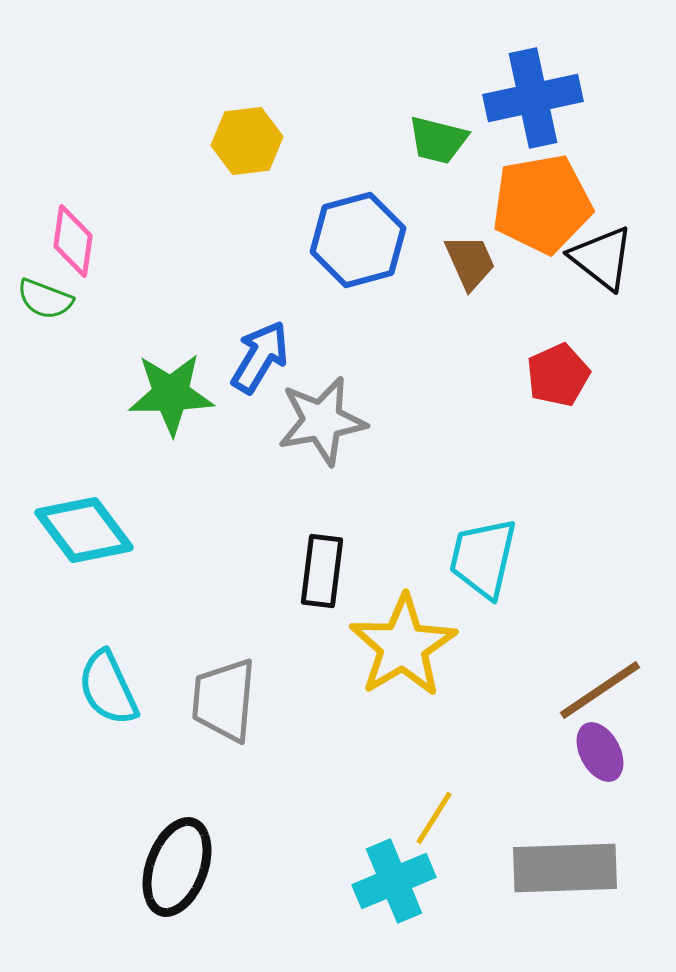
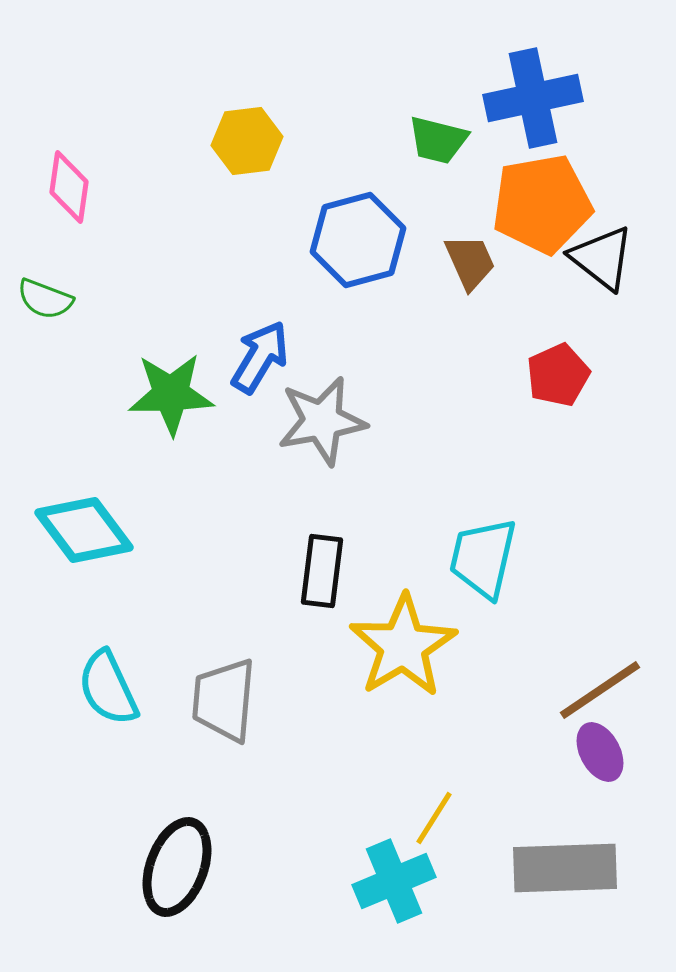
pink diamond: moved 4 px left, 54 px up
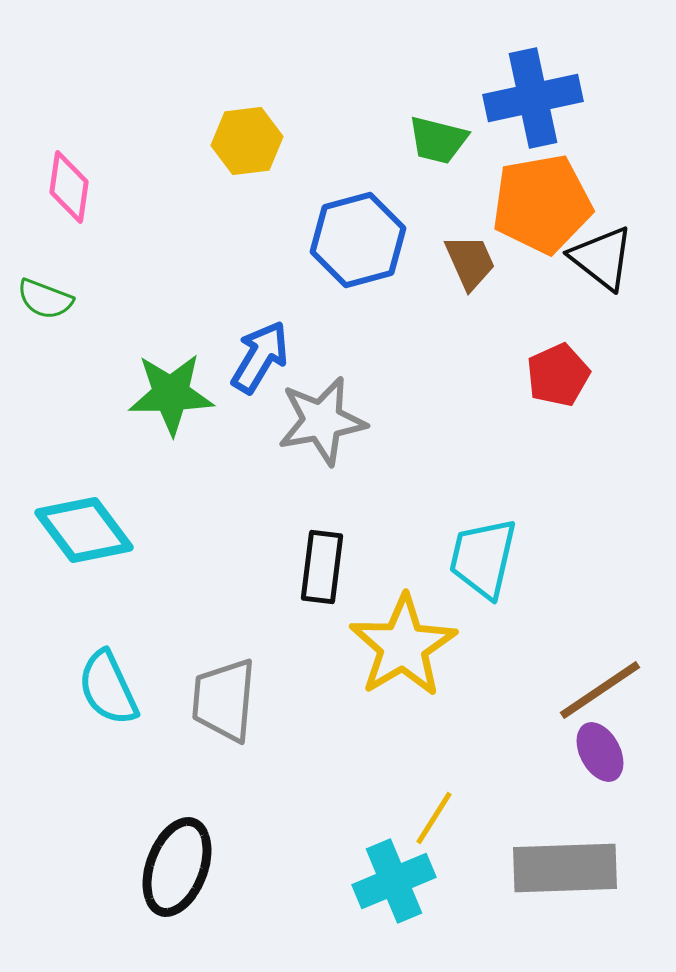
black rectangle: moved 4 px up
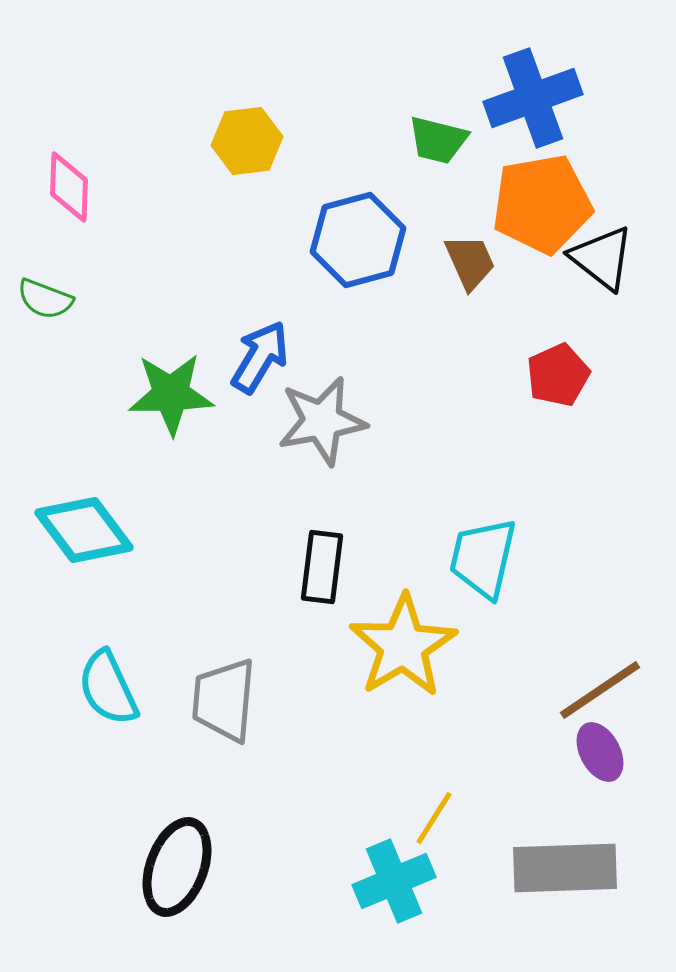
blue cross: rotated 8 degrees counterclockwise
pink diamond: rotated 6 degrees counterclockwise
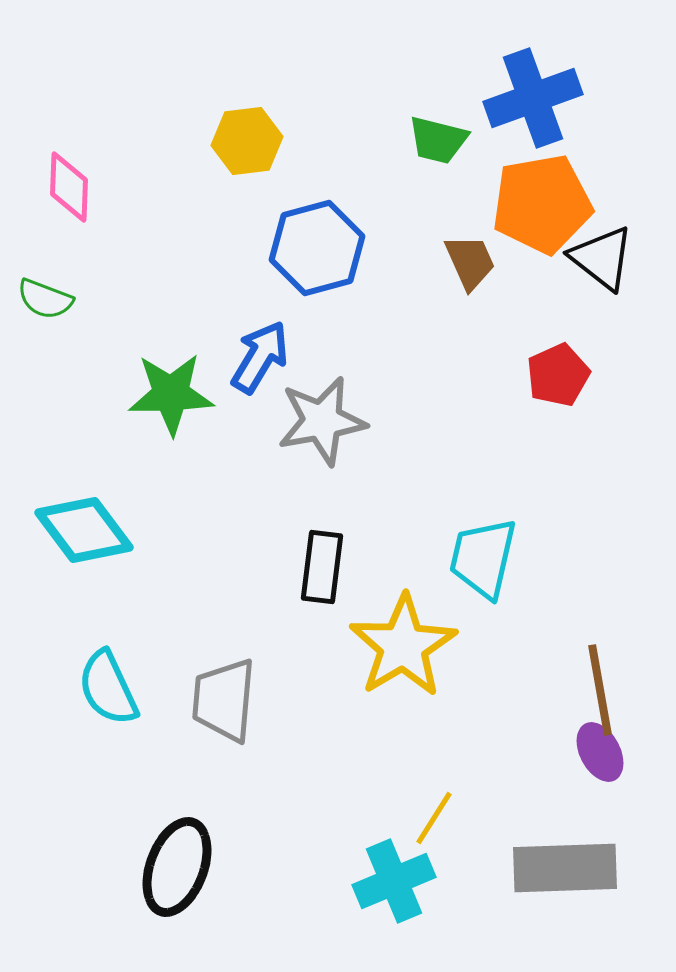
blue hexagon: moved 41 px left, 8 px down
brown line: rotated 66 degrees counterclockwise
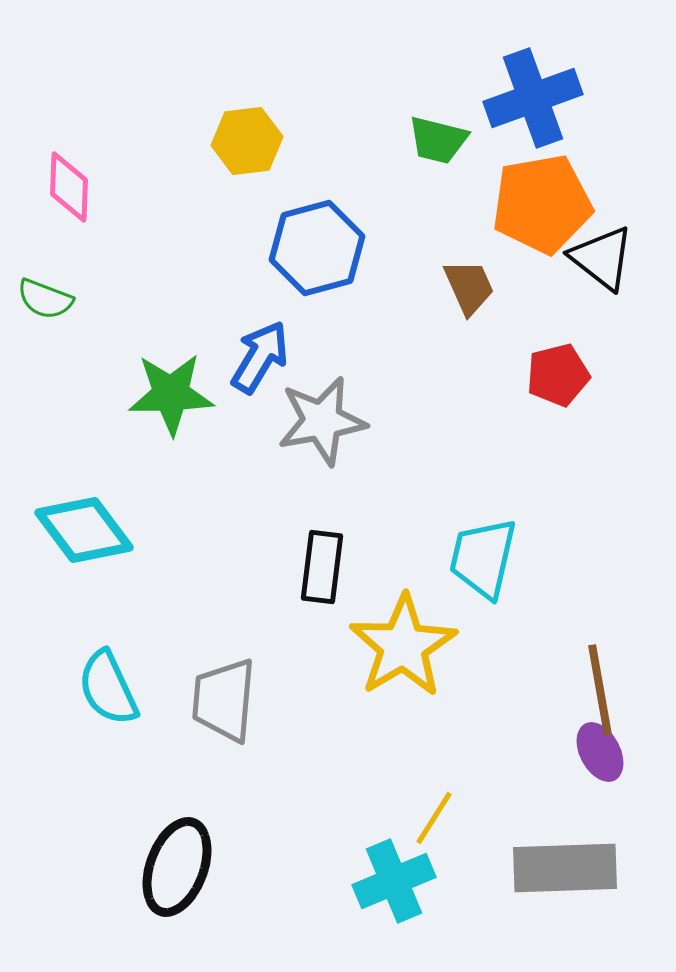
brown trapezoid: moved 1 px left, 25 px down
red pentagon: rotated 10 degrees clockwise
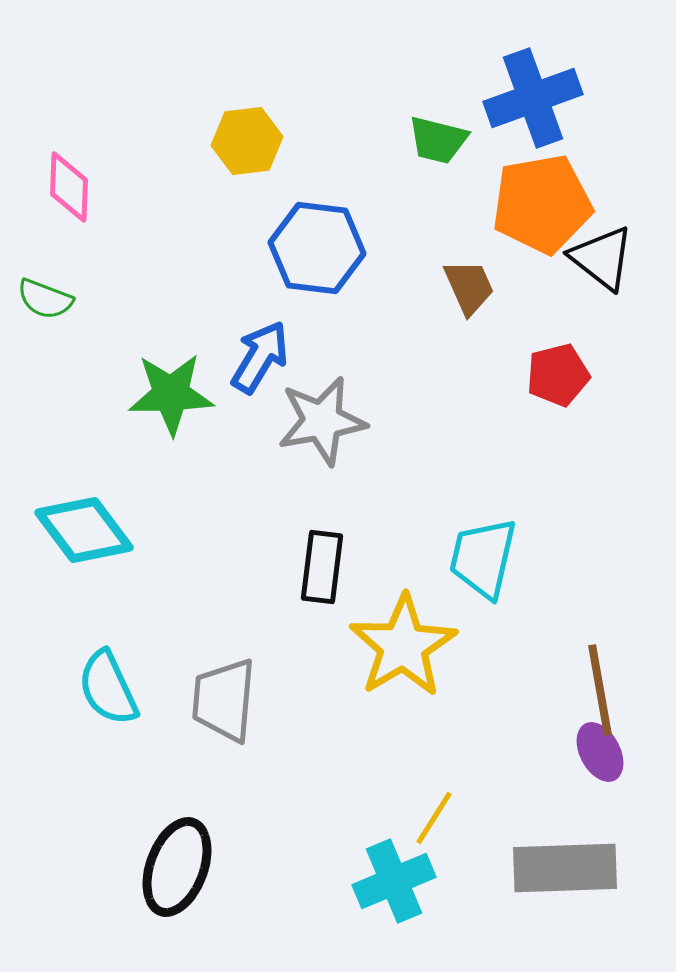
blue hexagon: rotated 22 degrees clockwise
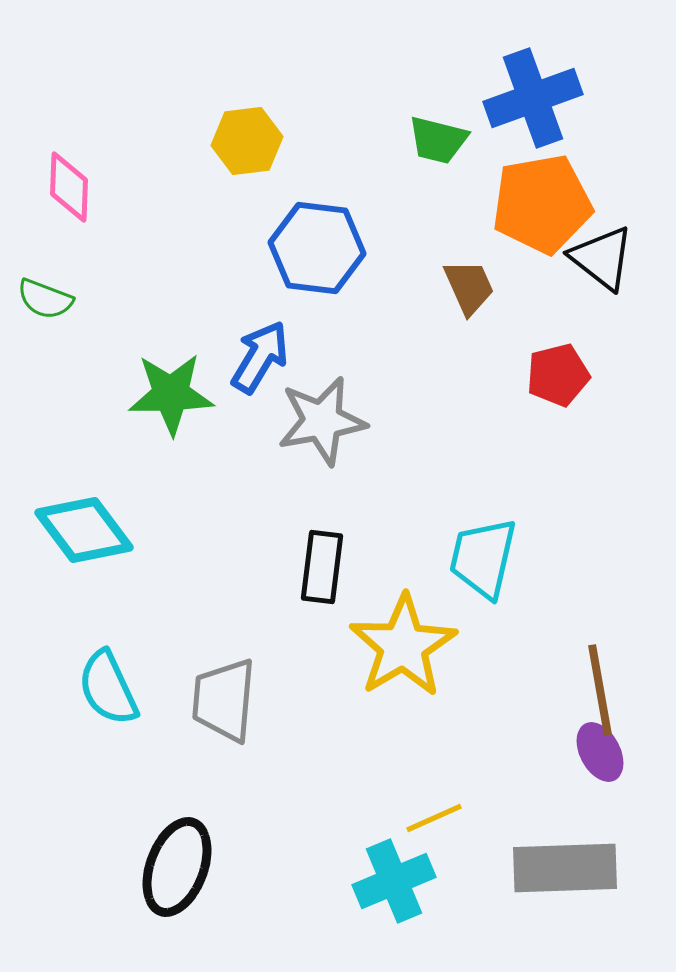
yellow line: rotated 34 degrees clockwise
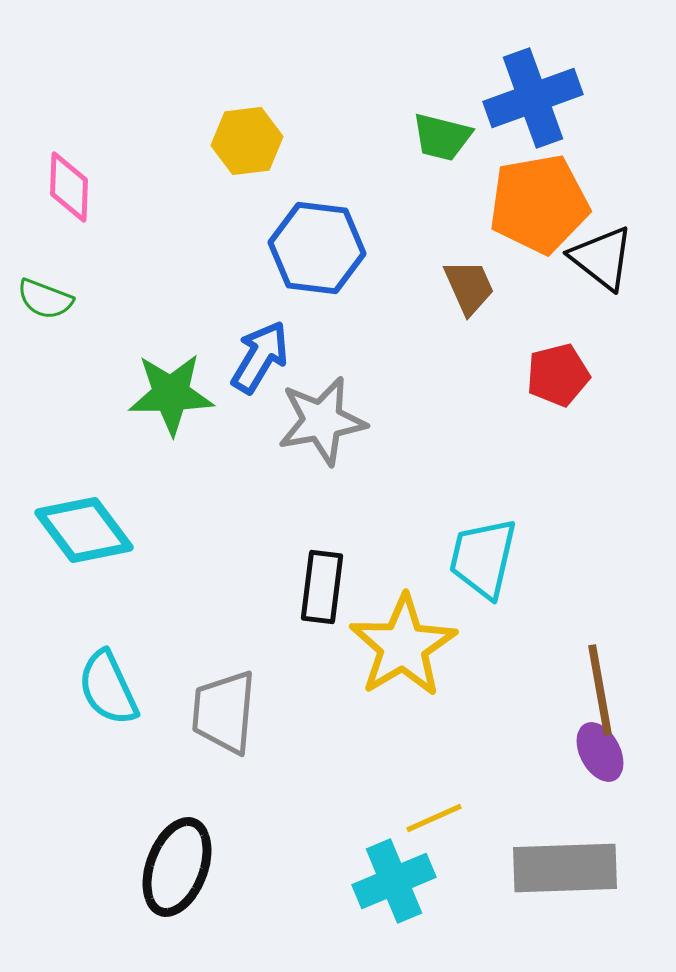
green trapezoid: moved 4 px right, 3 px up
orange pentagon: moved 3 px left
black rectangle: moved 20 px down
gray trapezoid: moved 12 px down
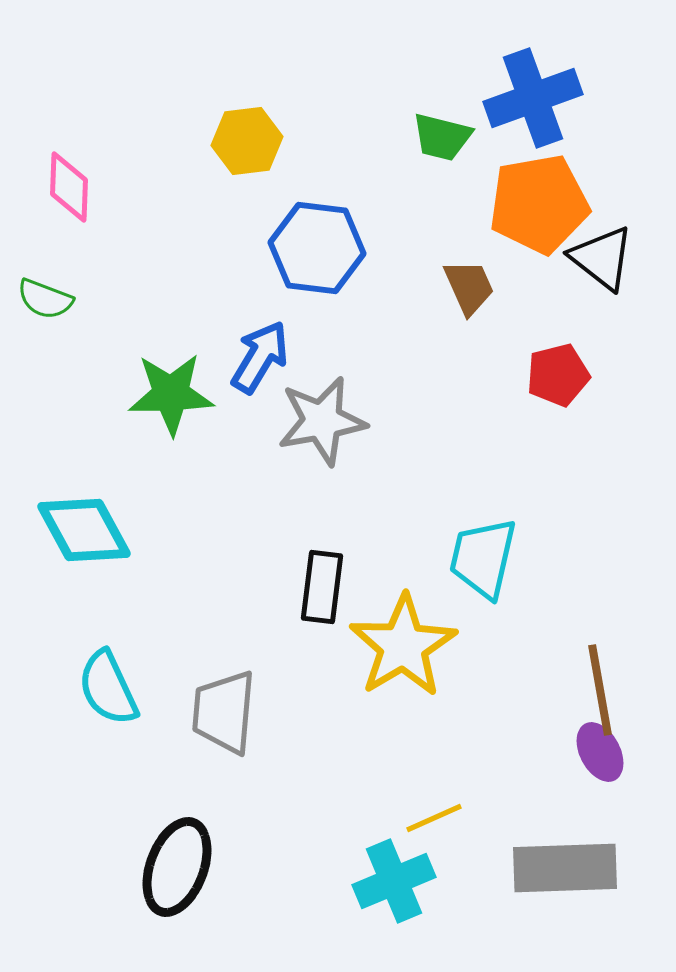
cyan diamond: rotated 8 degrees clockwise
